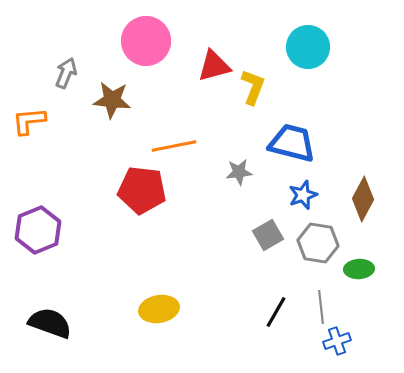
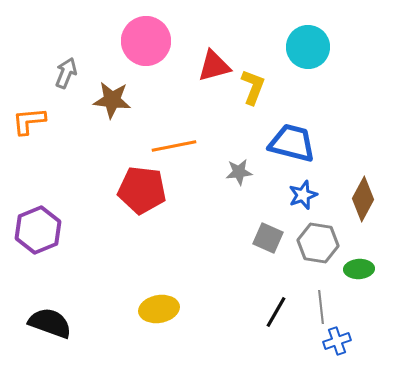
gray square: moved 3 px down; rotated 36 degrees counterclockwise
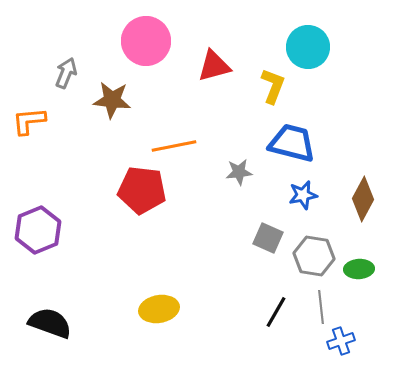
yellow L-shape: moved 20 px right, 1 px up
blue star: rotated 8 degrees clockwise
gray hexagon: moved 4 px left, 13 px down
blue cross: moved 4 px right
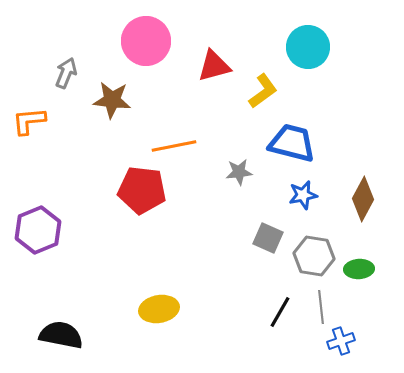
yellow L-shape: moved 10 px left, 5 px down; rotated 33 degrees clockwise
black line: moved 4 px right
black semicircle: moved 11 px right, 12 px down; rotated 9 degrees counterclockwise
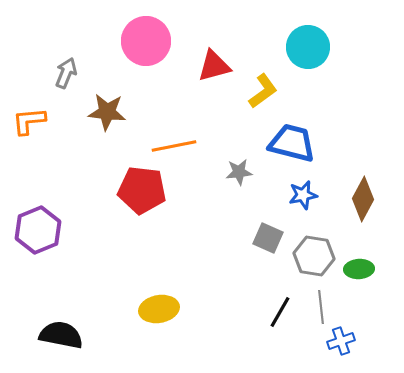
brown star: moved 5 px left, 12 px down
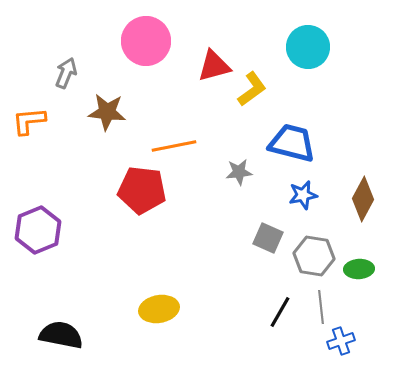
yellow L-shape: moved 11 px left, 2 px up
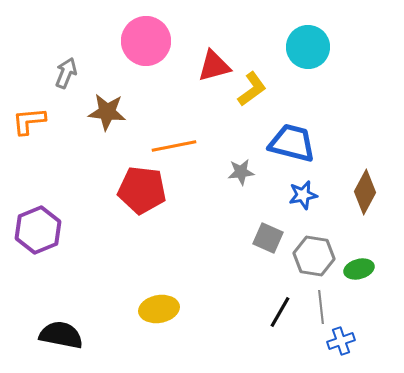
gray star: moved 2 px right
brown diamond: moved 2 px right, 7 px up
green ellipse: rotated 12 degrees counterclockwise
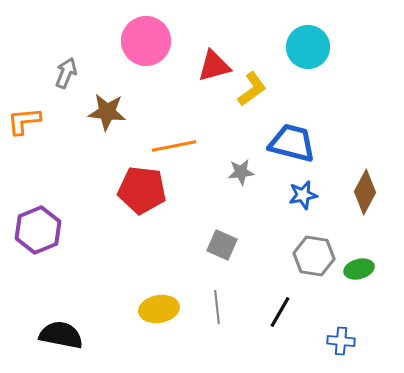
orange L-shape: moved 5 px left
gray square: moved 46 px left, 7 px down
gray line: moved 104 px left
blue cross: rotated 24 degrees clockwise
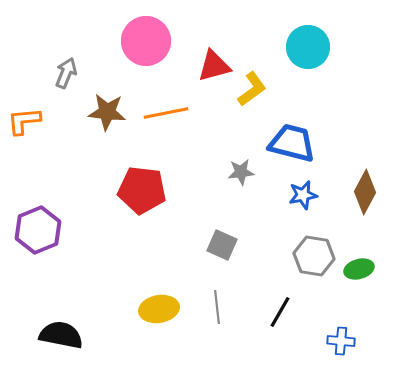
orange line: moved 8 px left, 33 px up
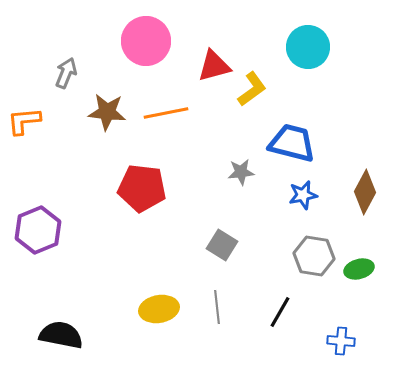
red pentagon: moved 2 px up
gray square: rotated 8 degrees clockwise
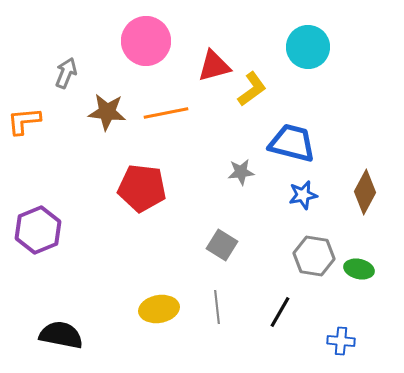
green ellipse: rotated 28 degrees clockwise
